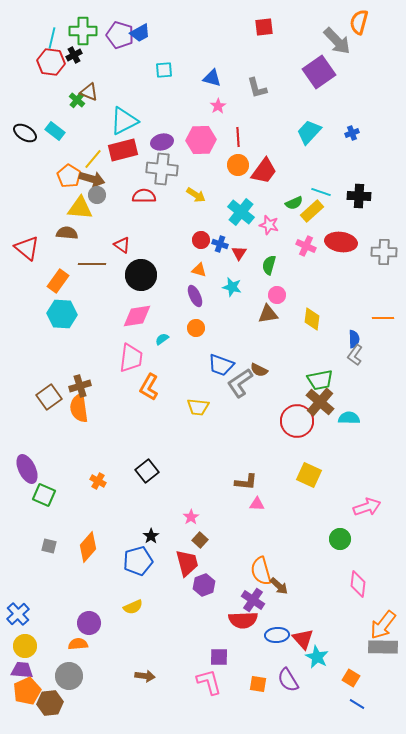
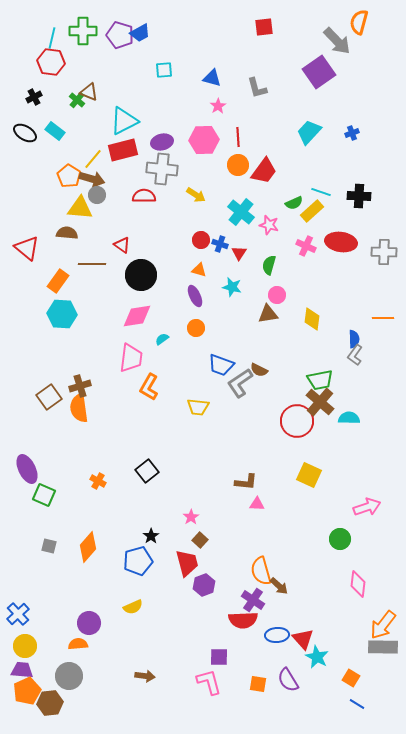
black cross at (74, 55): moved 40 px left, 42 px down
pink hexagon at (201, 140): moved 3 px right
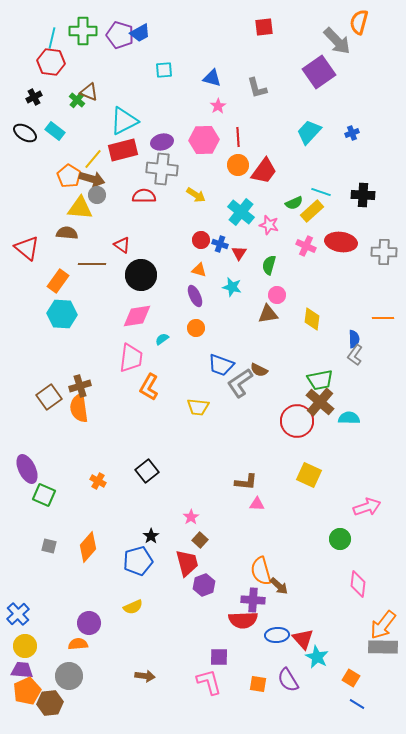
black cross at (359, 196): moved 4 px right, 1 px up
purple cross at (253, 600): rotated 30 degrees counterclockwise
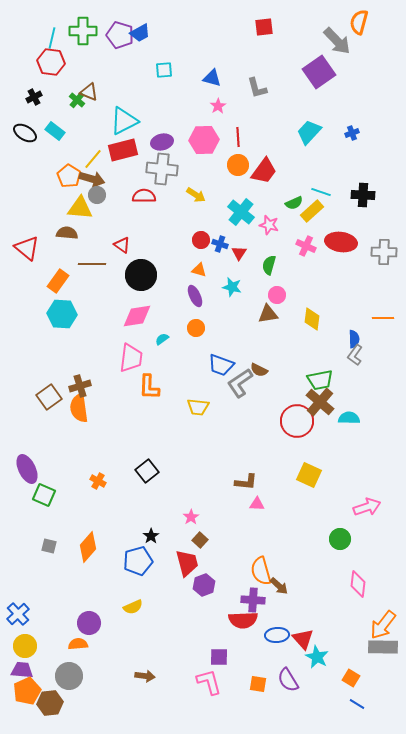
orange L-shape at (149, 387): rotated 28 degrees counterclockwise
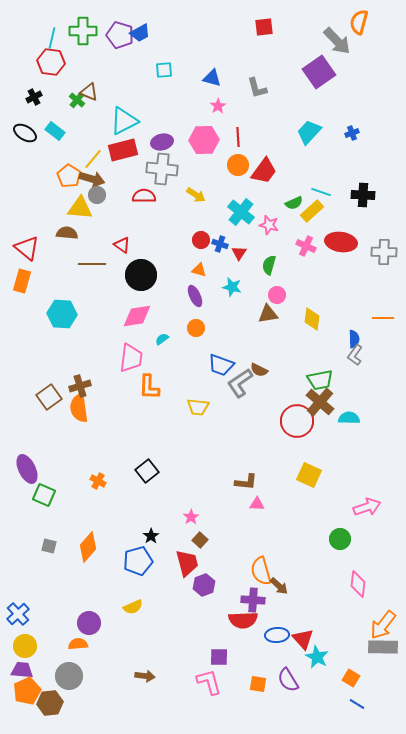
orange rectangle at (58, 281): moved 36 px left; rotated 20 degrees counterclockwise
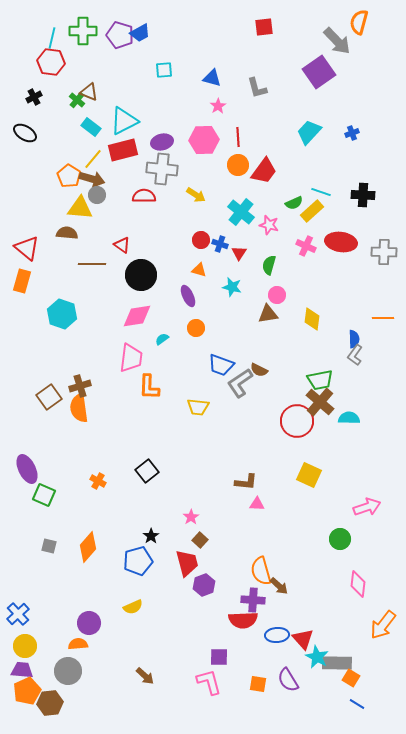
cyan rectangle at (55, 131): moved 36 px right, 4 px up
purple ellipse at (195, 296): moved 7 px left
cyan hexagon at (62, 314): rotated 16 degrees clockwise
gray rectangle at (383, 647): moved 46 px left, 16 px down
gray circle at (69, 676): moved 1 px left, 5 px up
brown arrow at (145, 676): rotated 36 degrees clockwise
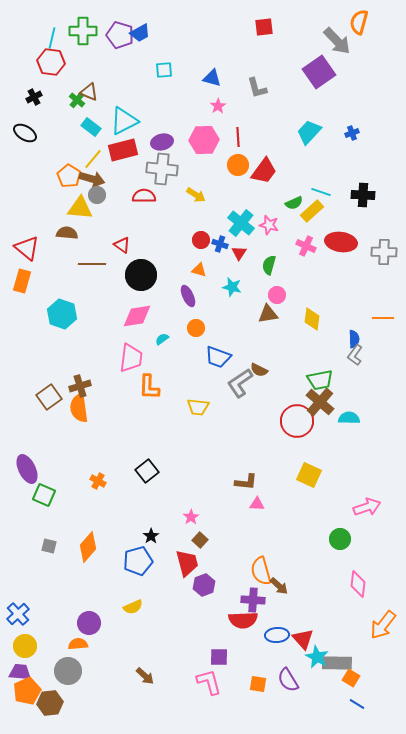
cyan cross at (241, 212): moved 11 px down
blue trapezoid at (221, 365): moved 3 px left, 8 px up
purple trapezoid at (22, 670): moved 2 px left, 2 px down
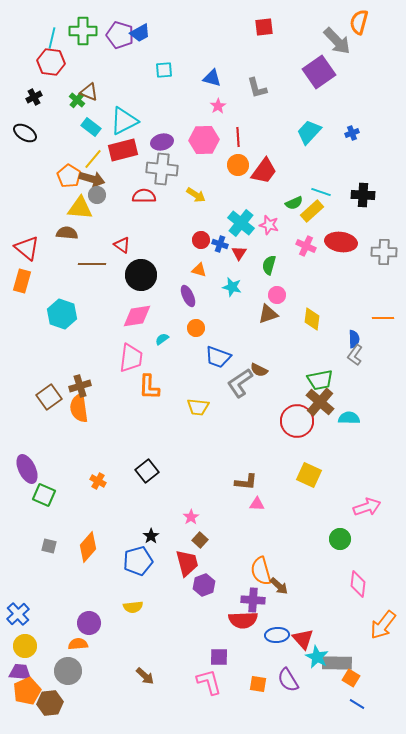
brown triangle at (268, 314): rotated 10 degrees counterclockwise
yellow semicircle at (133, 607): rotated 18 degrees clockwise
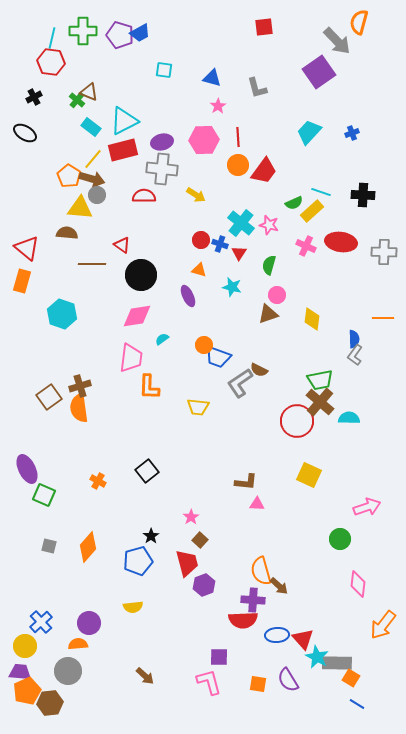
cyan square at (164, 70): rotated 12 degrees clockwise
orange circle at (196, 328): moved 8 px right, 17 px down
blue cross at (18, 614): moved 23 px right, 8 px down
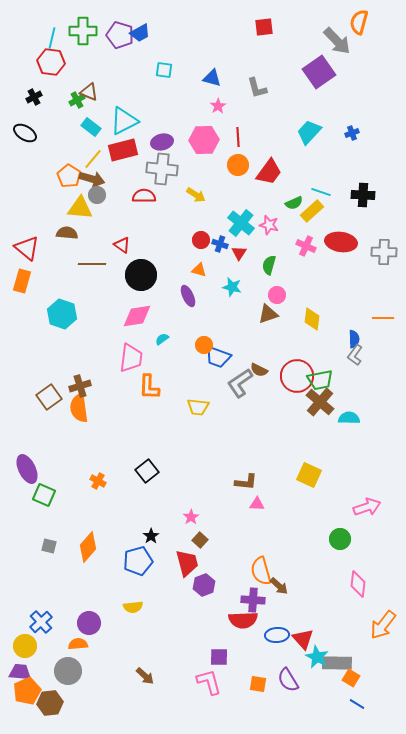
green cross at (77, 100): rotated 21 degrees clockwise
red trapezoid at (264, 171): moved 5 px right, 1 px down
red circle at (297, 421): moved 45 px up
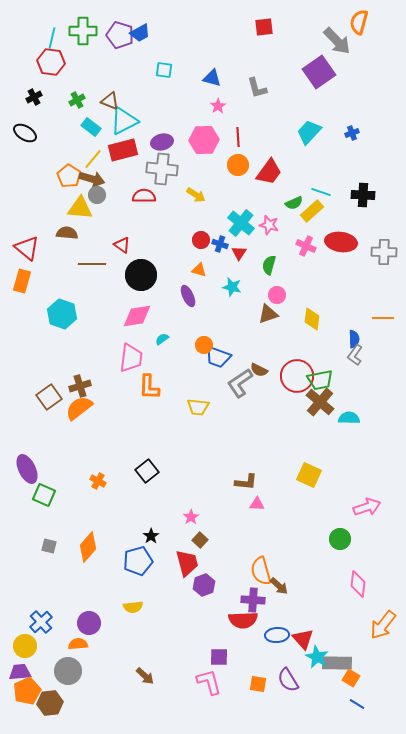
brown triangle at (89, 92): moved 21 px right, 9 px down
orange semicircle at (79, 408): rotated 60 degrees clockwise
purple trapezoid at (20, 672): rotated 10 degrees counterclockwise
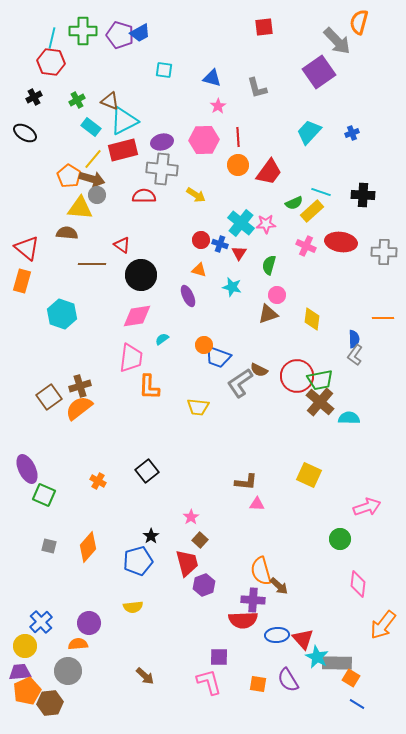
pink star at (269, 225): moved 3 px left, 1 px up; rotated 18 degrees counterclockwise
